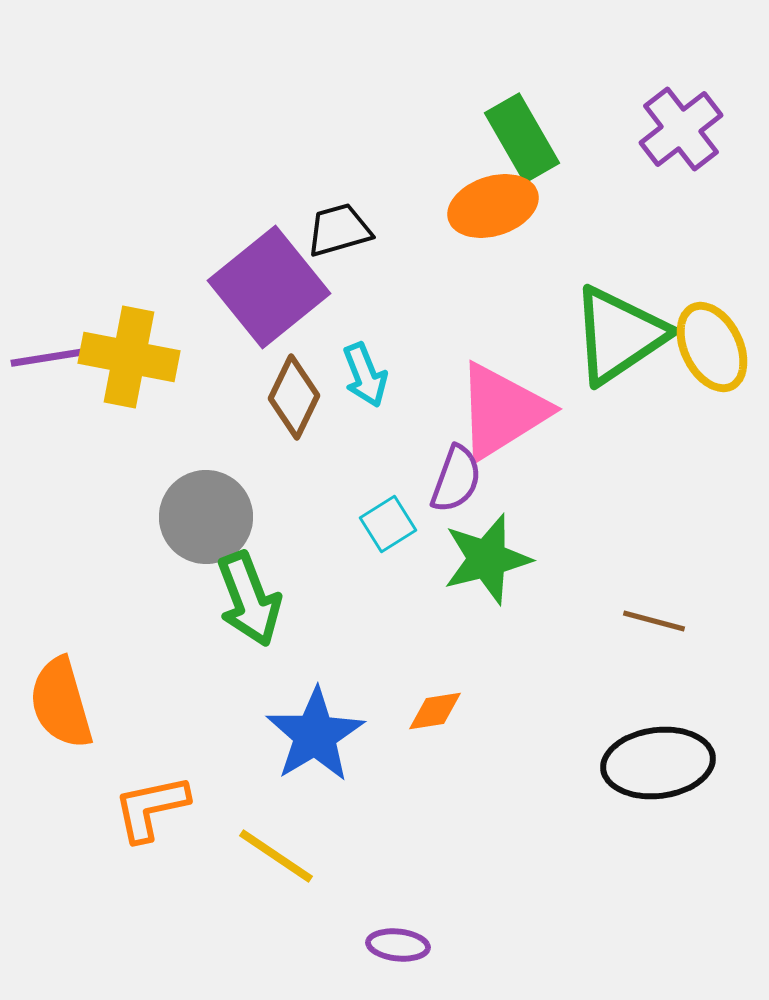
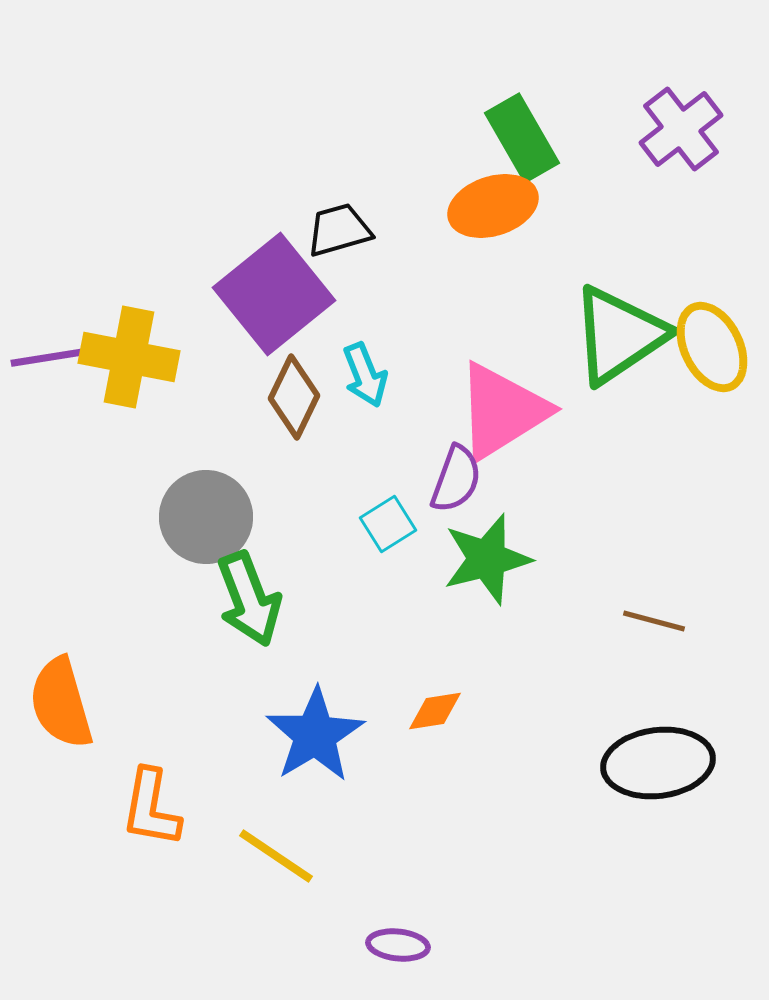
purple square: moved 5 px right, 7 px down
orange L-shape: rotated 68 degrees counterclockwise
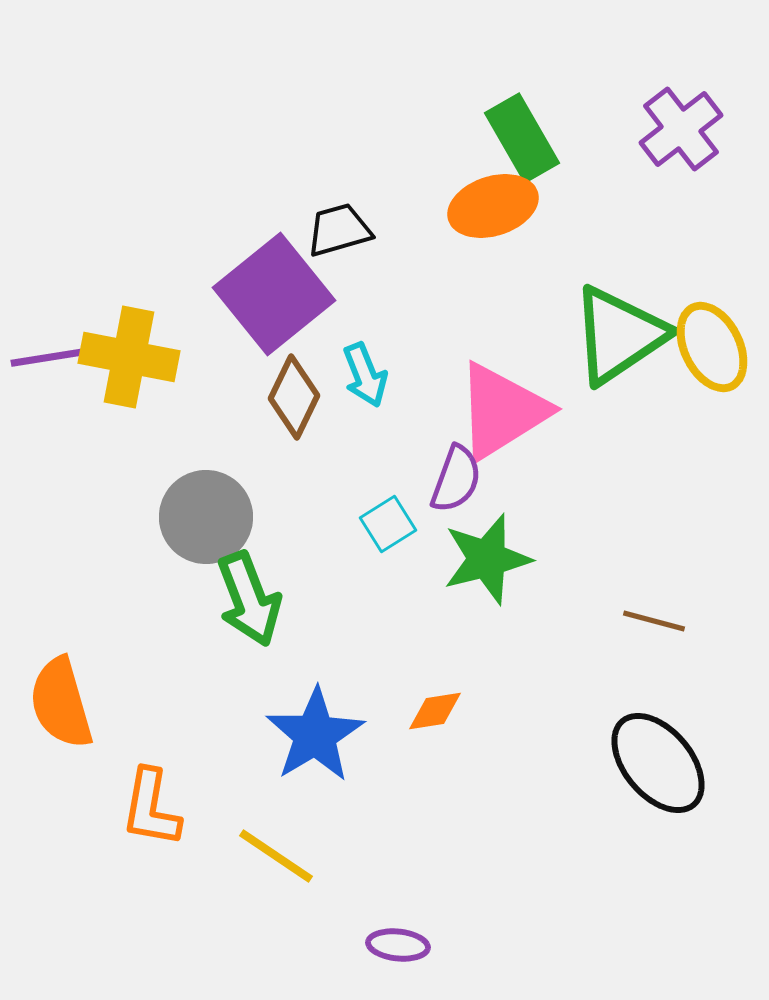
black ellipse: rotated 57 degrees clockwise
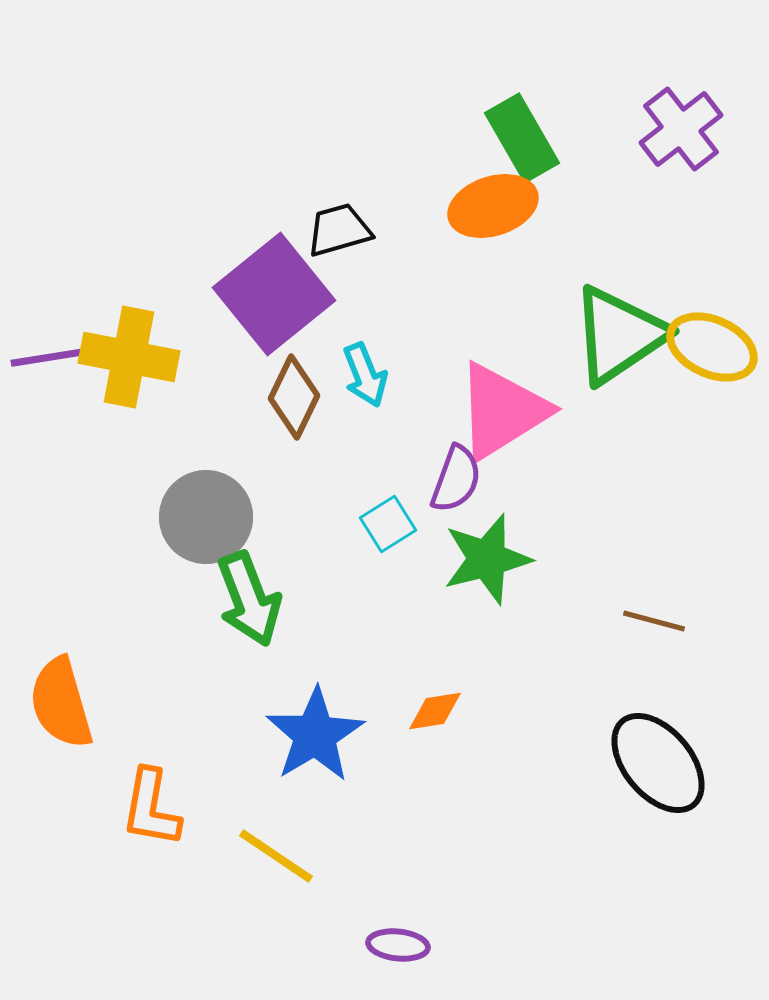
yellow ellipse: rotated 40 degrees counterclockwise
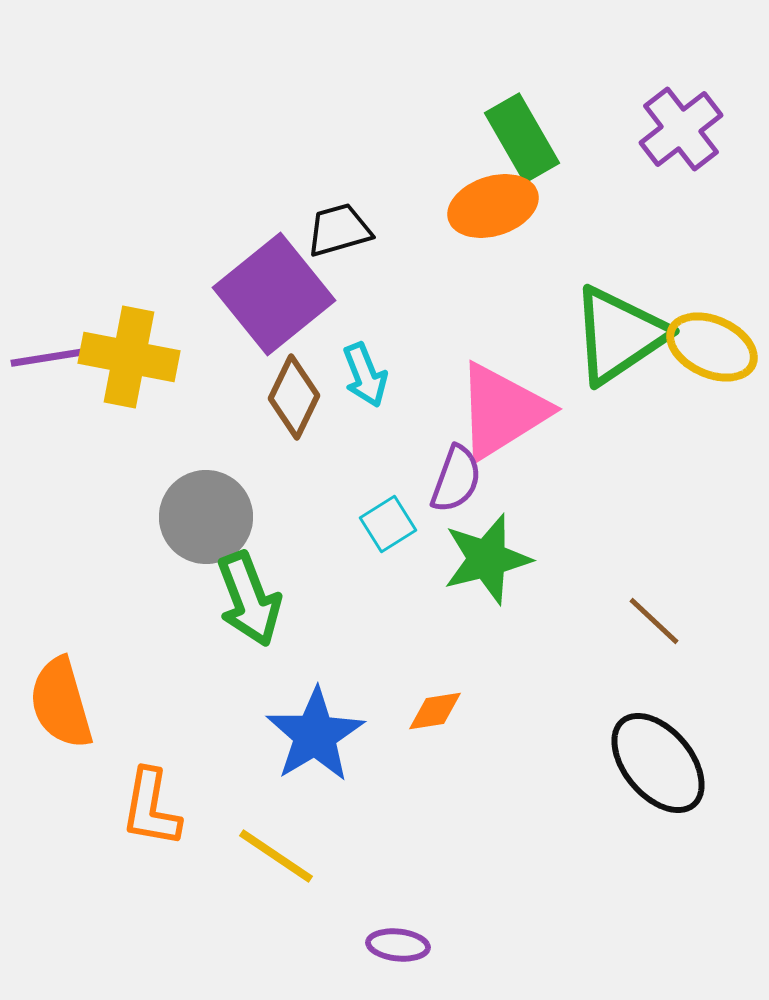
brown line: rotated 28 degrees clockwise
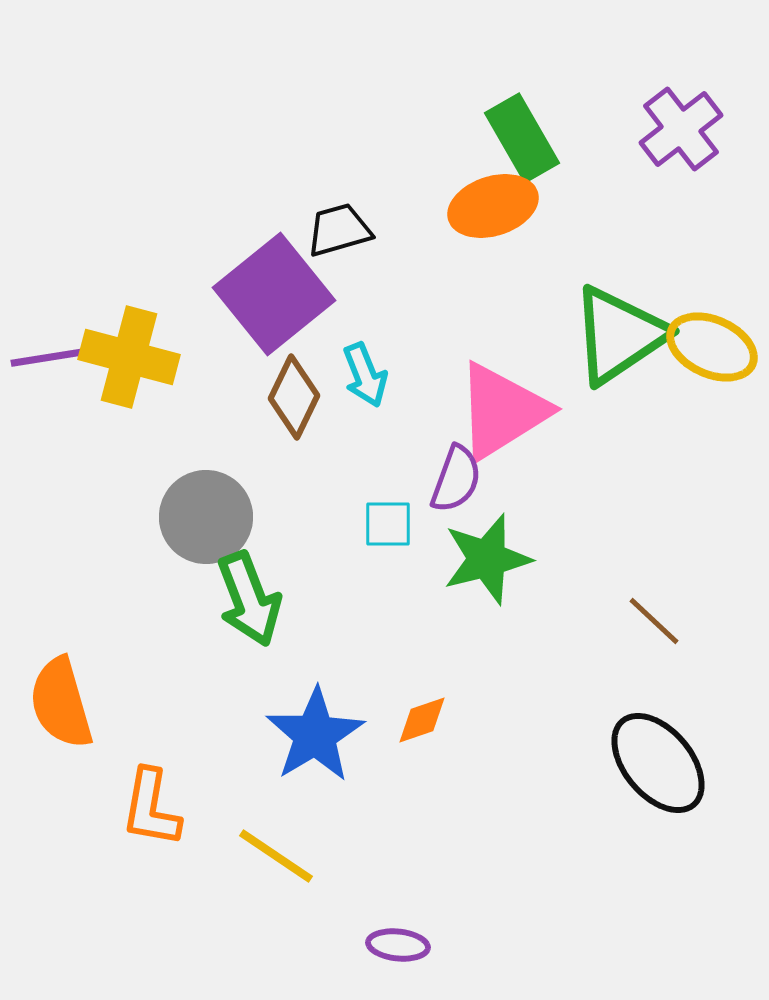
yellow cross: rotated 4 degrees clockwise
cyan square: rotated 32 degrees clockwise
orange diamond: moved 13 px left, 9 px down; rotated 10 degrees counterclockwise
